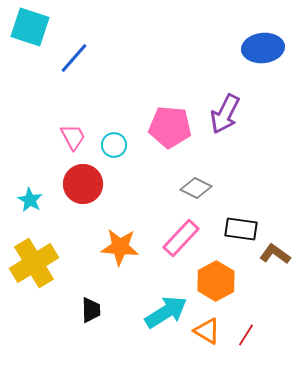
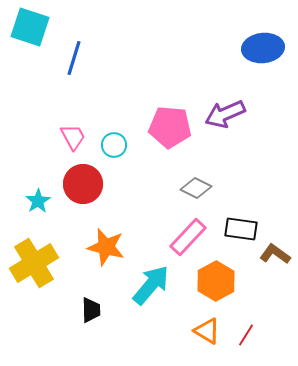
blue line: rotated 24 degrees counterclockwise
purple arrow: rotated 39 degrees clockwise
cyan star: moved 8 px right, 1 px down; rotated 10 degrees clockwise
pink rectangle: moved 7 px right, 1 px up
orange star: moved 14 px left; rotated 9 degrees clockwise
cyan arrow: moved 15 px left, 27 px up; rotated 18 degrees counterclockwise
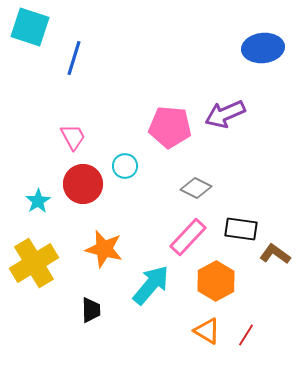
cyan circle: moved 11 px right, 21 px down
orange star: moved 2 px left, 2 px down
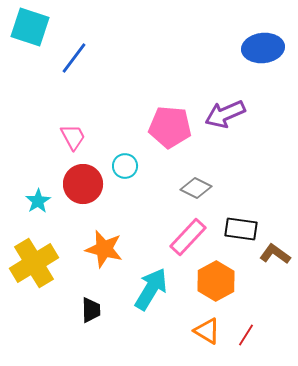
blue line: rotated 20 degrees clockwise
cyan arrow: moved 4 px down; rotated 9 degrees counterclockwise
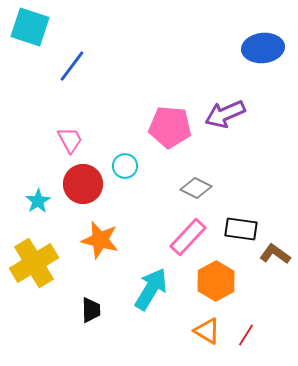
blue line: moved 2 px left, 8 px down
pink trapezoid: moved 3 px left, 3 px down
orange star: moved 4 px left, 9 px up
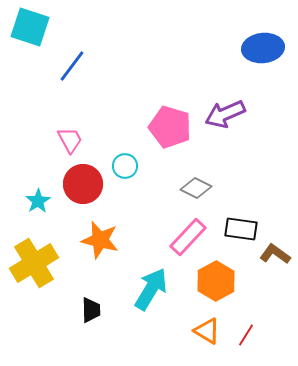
pink pentagon: rotated 12 degrees clockwise
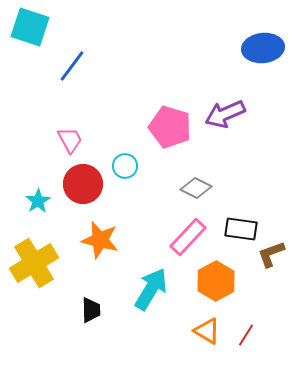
brown L-shape: moved 4 px left; rotated 56 degrees counterclockwise
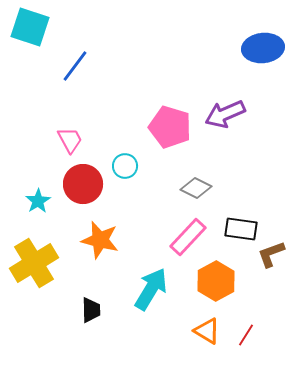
blue line: moved 3 px right
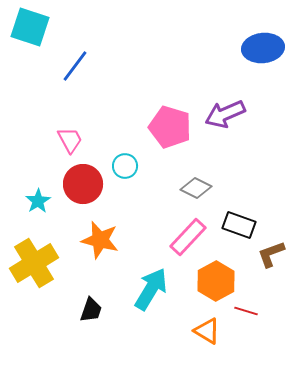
black rectangle: moved 2 px left, 4 px up; rotated 12 degrees clockwise
black trapezoid: rotated 20 degrees clockwise
red line: moved 24 px up; rotated 75 degrees clockwise
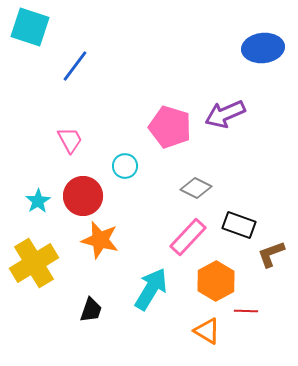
red circle: moved 12 px down
red line: rotated 15 degrees counterclockwise
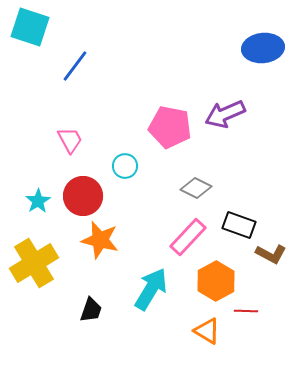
pink pentagon: rotated 6 degrees counterclockwise
brown L-shape: rotated 132 degrees counterclockwise
